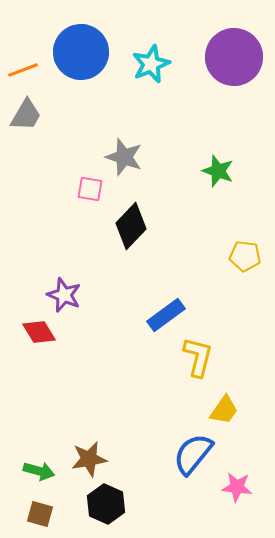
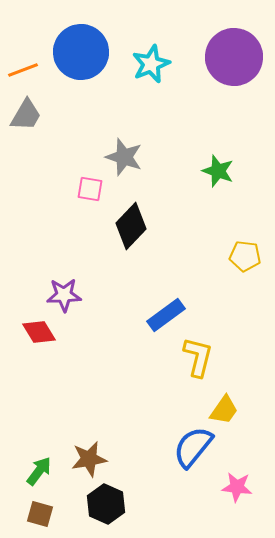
purple star: rotated 24 degrees counterclockwise
blue semicircle: moved 7 px up
green arrow: rotated 68 degrees counterclockwise
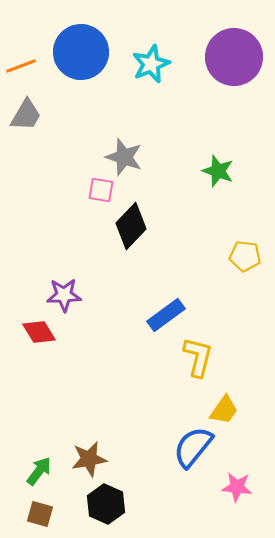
orange line: moved 2 px left, 4 px up
pink square: moved 11 px right, 1 px down
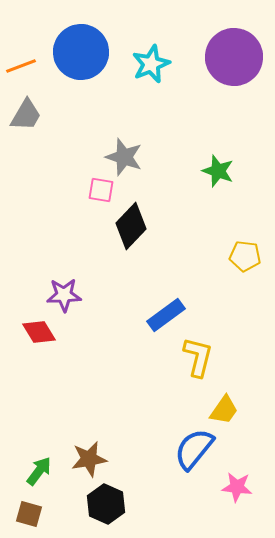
blue semicircle: moved 1 px right, 2 px down
brown square: moved 11 px left
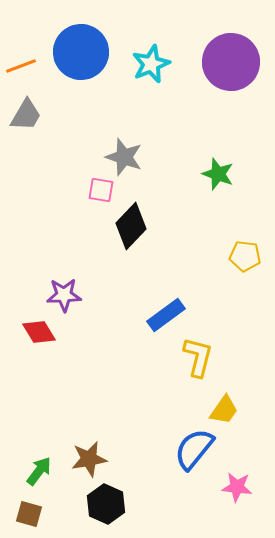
purple circle: moved 3 px left, 5 px down
green star: moved 3 px down
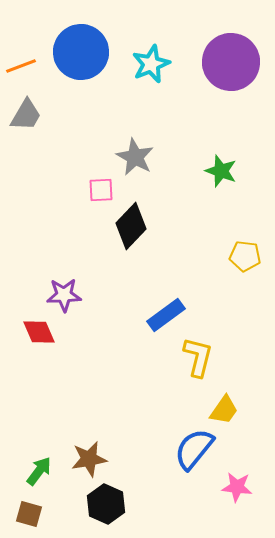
gray star: moved 11 px right; rotated 9 degrees clockwise
green star: moved 3 px right, 3 px up
pink square: rotated 12 degrees counterclockwise
red diamond: rotated 8 degrees clockwise
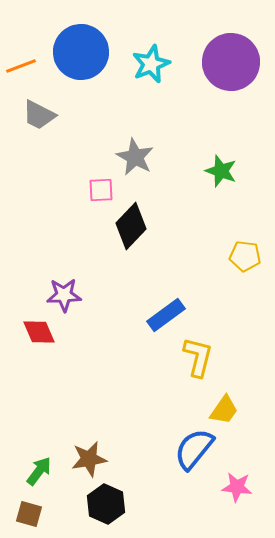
gray trapezoid: moved 13 px right; rotated 87 degrees clockwise
